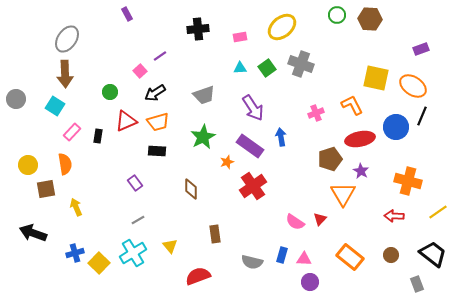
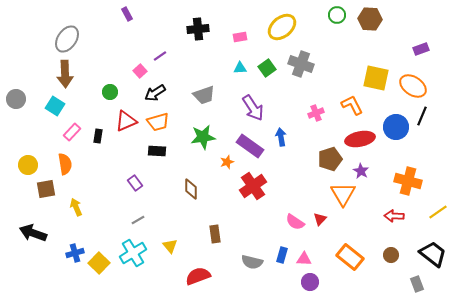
green star at (203, 137): rotated 20 degrees clockwise
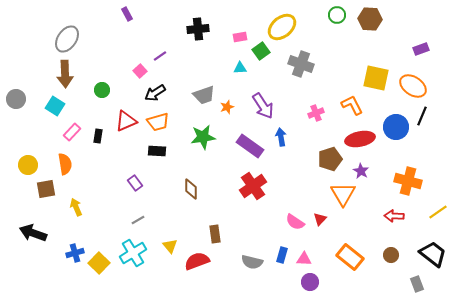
green square at (267, 68): moved 6 px left, 17 px up
green circle at (110, 92): moved 8 px left, 2 px up
purple arrow at (253, 108): moved 10 px right, 2 px up
orange star at (227, 162): moved 55 px up
red semicircle at (198, 276): moved 1 px left, 15 px up
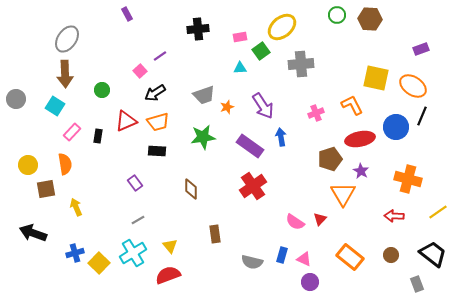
gray cross at (301, 64): rotated 25 degrees counterclockwise
orange cross at (408, 181): moved 2 px up
pink triangle at (304, 259): rotated 21 degrees clockwise
red semicircle at (197, 261): moved 29 px left, 14 px down
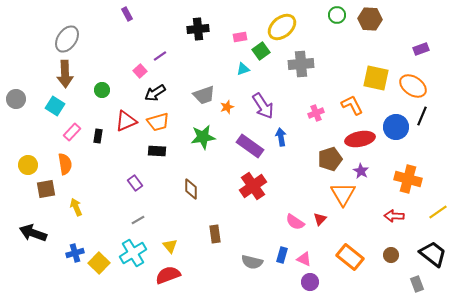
cyan triangle at (240, 68): moved 3 px right, 1 px down; rotated 16 degrees counterclockwise
